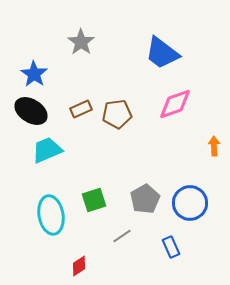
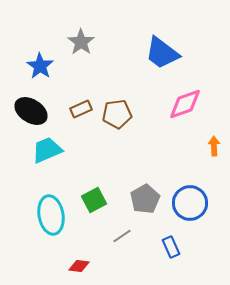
blue star: moved 6 px right, 8 px up
pink diamond: moved 10 px right
green square: rotated 10 degrees counterclockwise
red diamond: rotated 40 degrees clockwise
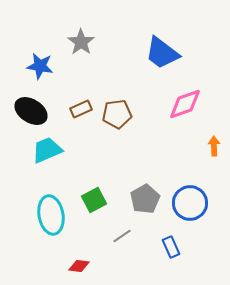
blue star: rotated 24 degrees counterclockwise
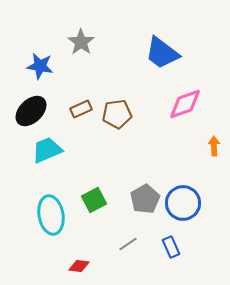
black ellipse: rotated 76 degrees counterclockwise
blue circle: moved 7 px left
gray line: moved 6 px right, 8 px down
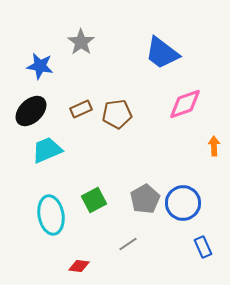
blue rectangle: moved 32 px right
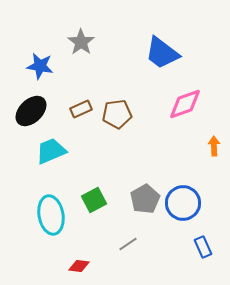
cyan trapezoid: moved 4 px right, 1 px down
